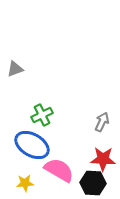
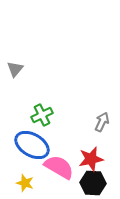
gray triangle: rotated 30 degrees counterclockwise
red star: moved 12 px left; rotated 15 degrees counterclockwise
pink semicircle: moved 3 px up
yellow star: rotated 24 degrees clockwise
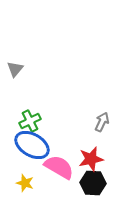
green cross: moved 12 px left, 6 px down
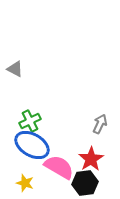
gray triangle: rotated 42 degrees counterclockwise
gray arrow: moved 2 px left, 2 px down
red star: rotated 20 degrees counterclockwise
black hexagon: moved 8 px left; rotated 10 degrees counterclockwise
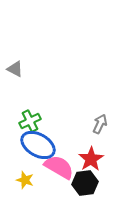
blue ellipse: moved 6 px right
yellow star: moved 3 px up
